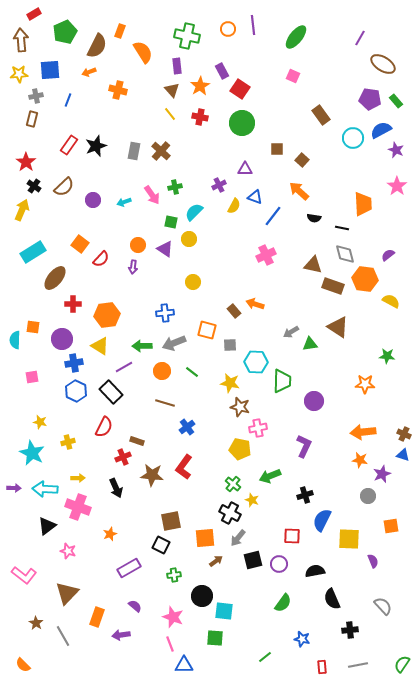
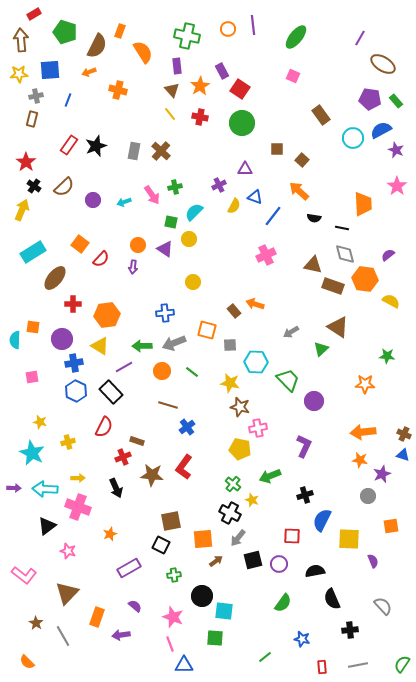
green pentagon at (65, 32): rotated 30 degrees counterclockwise
green triangle at (310, 344): moved 11 px right, 5 px down; rotated 35 degrees counterclockwise
green trapezoid at (282, 381): moved 6 px right, 1 px up; rotated 45 degrees counterclockwise
brown line at (165, 403): moved 3 px right, 2 px down
orange square at (205, 538): moved 2 px left, 1 px down
orange semicircle at (23, 665): moved 4 px right, 3 px up
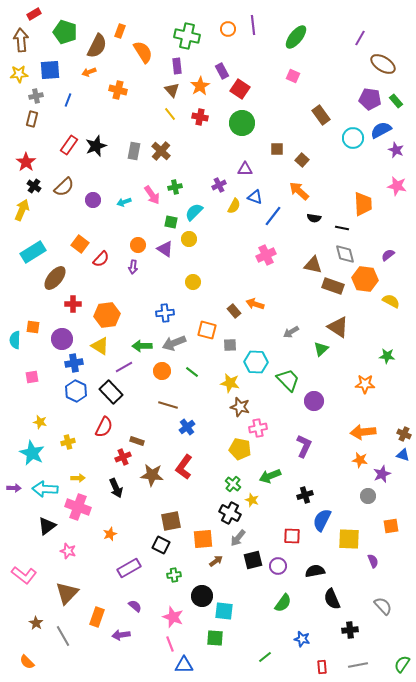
pink star at (397, 186): rotated 24 degrees counterclockwise
purple circle at (279, 564): moved 1 px left, 2 px down
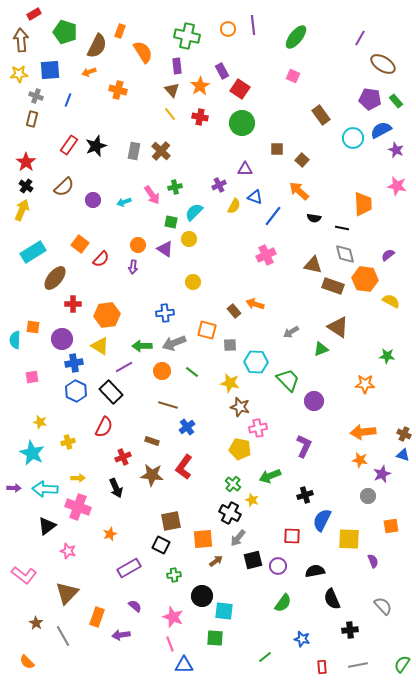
gray cross at (36, 96): rotated 32 degrees clockwise
black cross at (34, 186): moved 8 px left
green triangle at (321, 349): rotated 21 degrees clockwise
brown rectangle at (137, 441): moved 15 px right
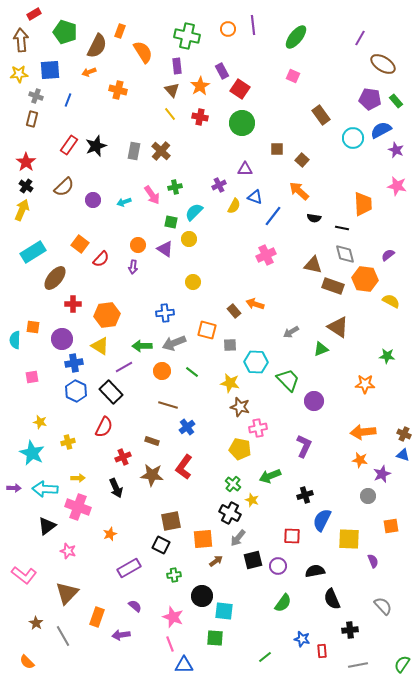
red rectangle at (322, 667): moved 16 px up
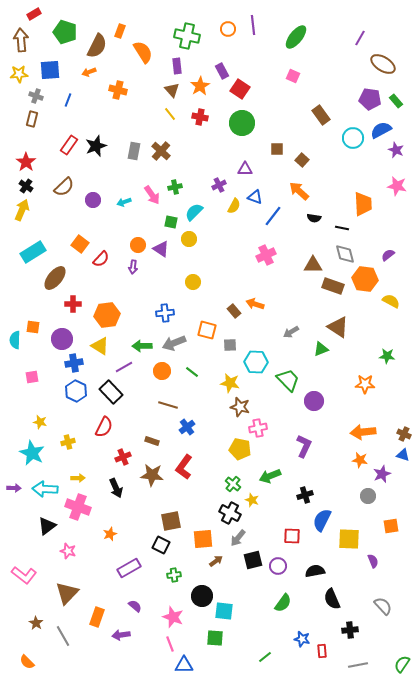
purple triangle at (165, 249): moved 4 px left
brown triangle at (313, 265): rotated 12 degrees counterclockwise
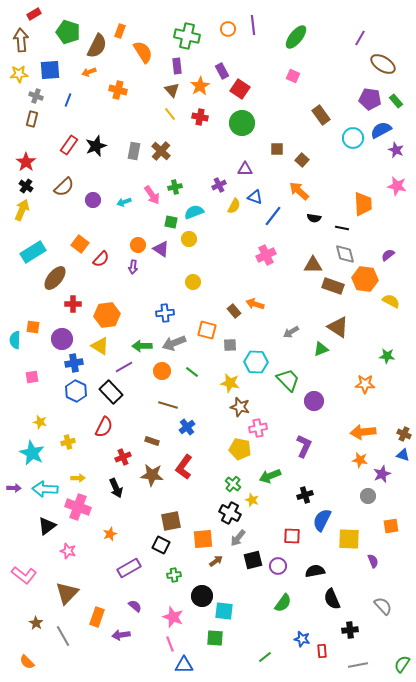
green pentagon at (65, 32): moved 3 px right
cyan semicircle at (194, 212): rotated 24 degrees clockwise
